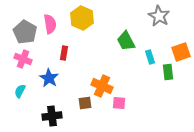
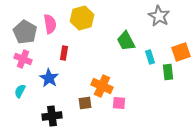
yellow hexagon: rotated 20 degrees clockwise
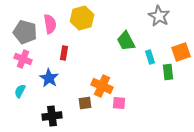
gray pentagon: rotated 15 degrees counterclockwise
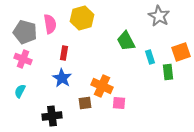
blue star: moved 13 px right
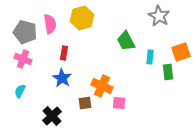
cyan rectangle: rotated 24 degrees clockwise
black cross: rotated 36 degrees counterclockwise
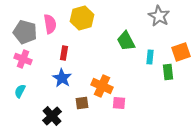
brown square: moved 3 px left
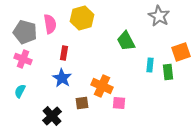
cyan rectangle: moved 8 px down
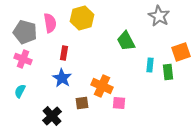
pink semicircle: moved 1 px up
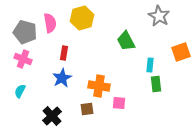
green rectangle: moved 12 px left, 12 px down
blue star: rotated 12 degrees clockwise
orange cross: moved 3 px left; rotated 15 degrees counterclockwise
brown square: moved 5 px right, 6 px down
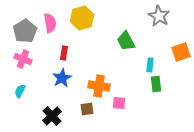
gray pentagon: moved 1 px up; rotated 25 degrees clockwise
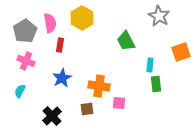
yellow hexagon: rotated 15 degrees counterclockwise
red rectangle: moved 4 px left, 8 px up
pink cross: moved 3 px right, 2 px down
